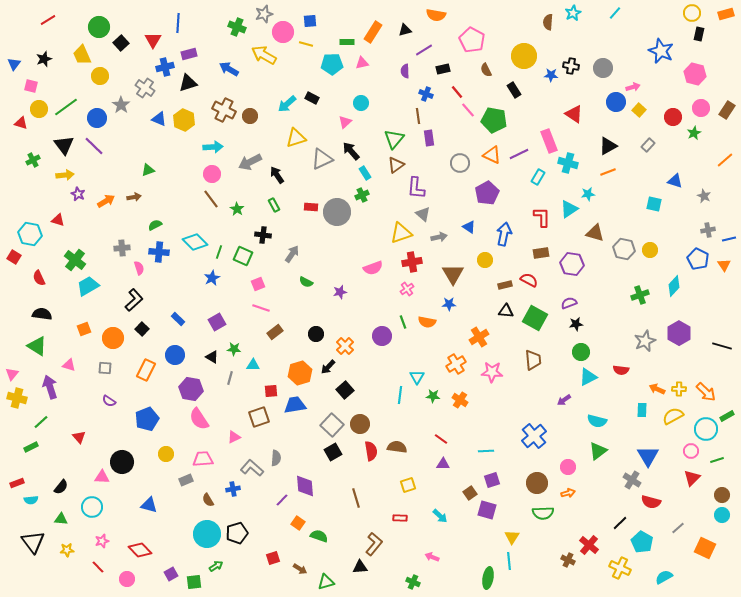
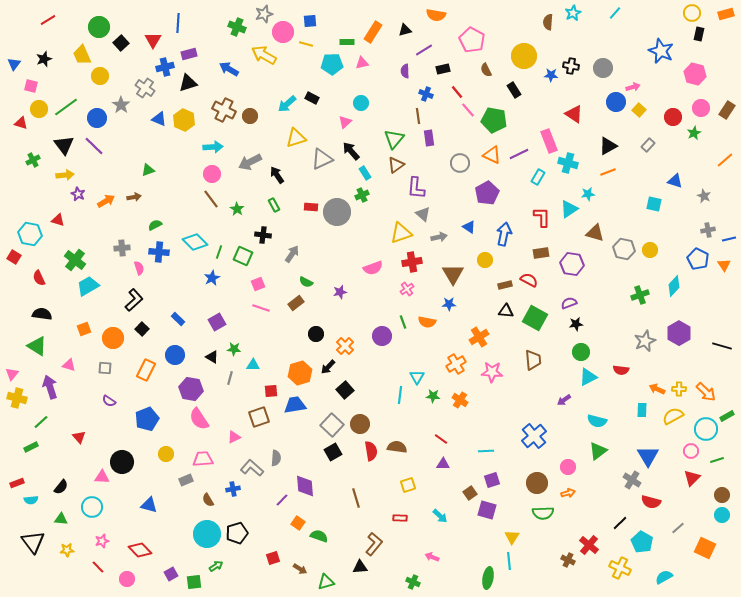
brown rectangle at (275, 332): moved 21 px right, 29 px up
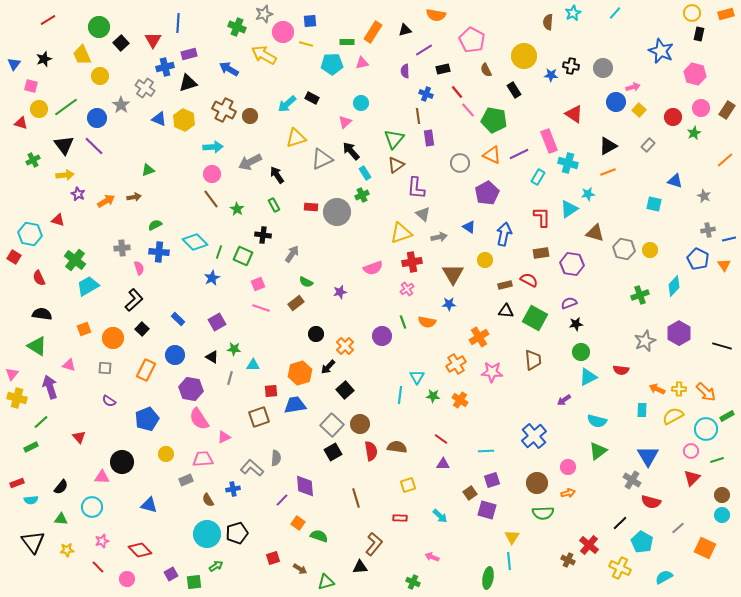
pink triangle at (234, 437): moved 10 px left
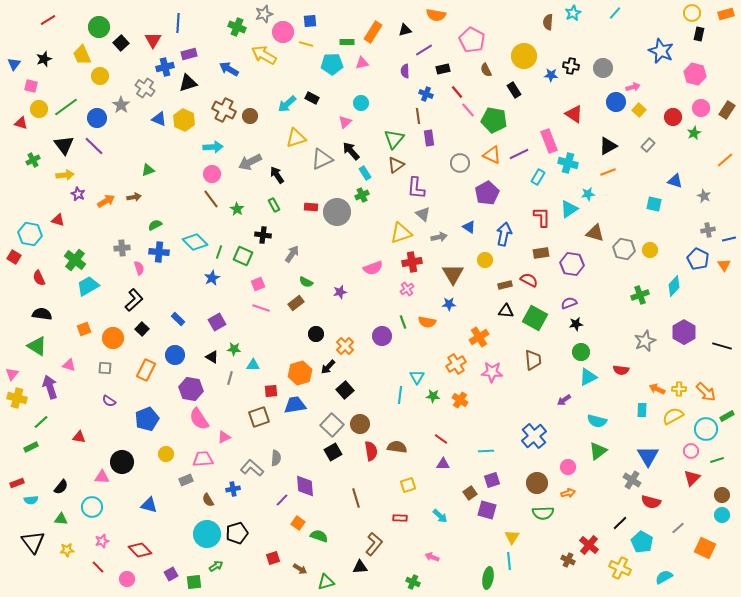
purple hexagon at (679, 333): moved 5 px right, 1 px up
red triangle at (79, 437): rotated 40 degrees counterclockwise
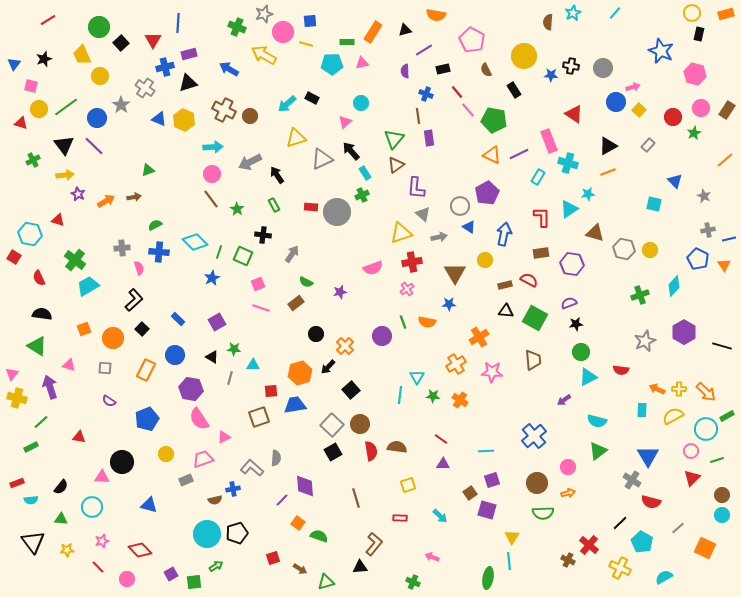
gray circle at (460, 163): moved 43 px down
blue triangle at (675, 181): rotated 28 degrees clockwise
brown triangle at (453, 274): moved 2 px right, 1 px up
black square at (345, 390): moved 6 px right
pink trapezoid at (203, 459): rotated 15 degrees counterclockwise
brown semicircle at (208, 500): moved 7 px right; rotated 72 degrees counterclockwise
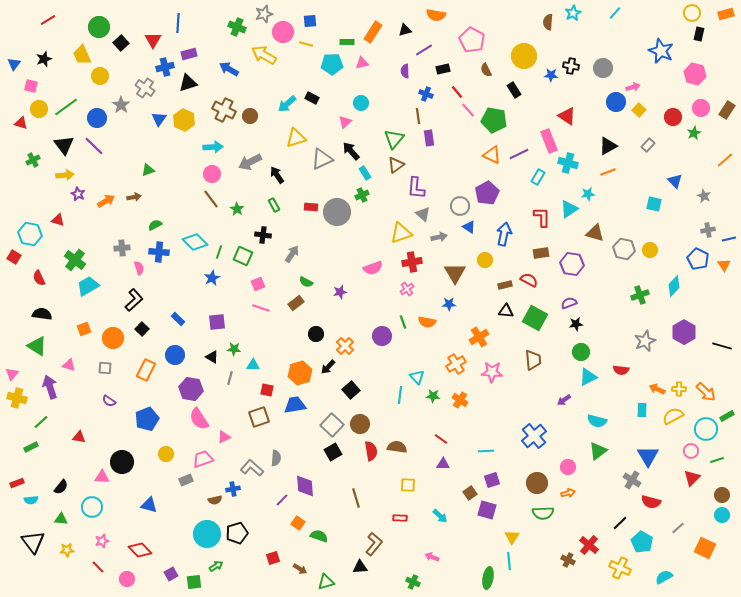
red triangle at (574, 114): moved 7 px left, 2 px down
blue triangle at (159, 119): rotated 42 degrees clockwise
purple square at (217, 322): rotated 24 degrees clockwise
cyan triangle at (417, 377): rotated 14 degrees counterclockwise
red square at (271, 391): moved 4 px left, 1 px up; rotated 16 degrees clockwise
yellow square at (408, 485): rotated 21 degrees clockwise
